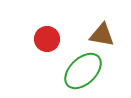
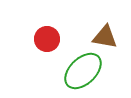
brown triangle: moved 3 px right, 2 px down
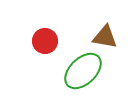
red circle: moved 2 px left, 2 px down
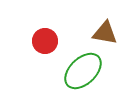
brown triangle: moved 4 px up
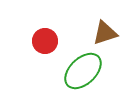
brown triangle: rotated 28 degrees counterclockwise
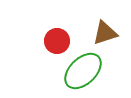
red circle: moved 12 px right
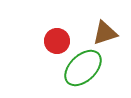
green ellipse: moved 3 px up
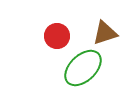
red circle: moved 5 px up
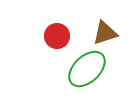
green ellipse: moved 4 px right, 1 px down
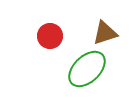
red circle: moved 7 px left
